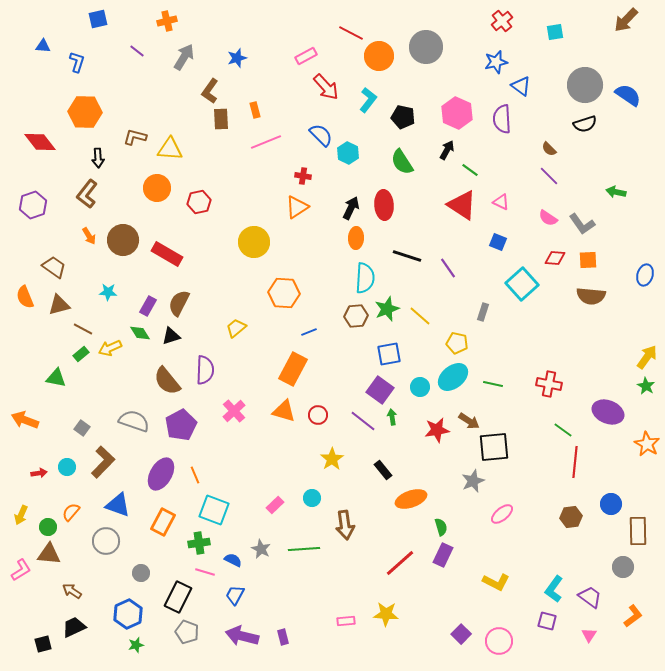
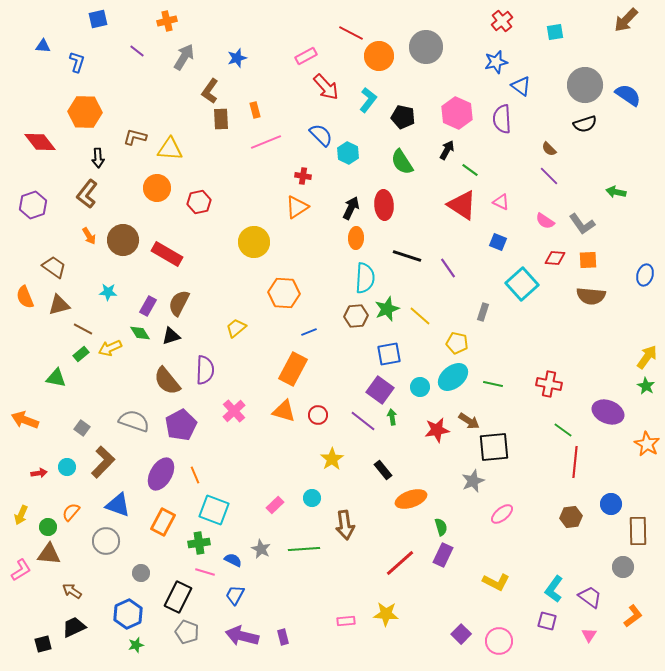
pink semicircle at (548, 218): moved 3 px left, 3 px down
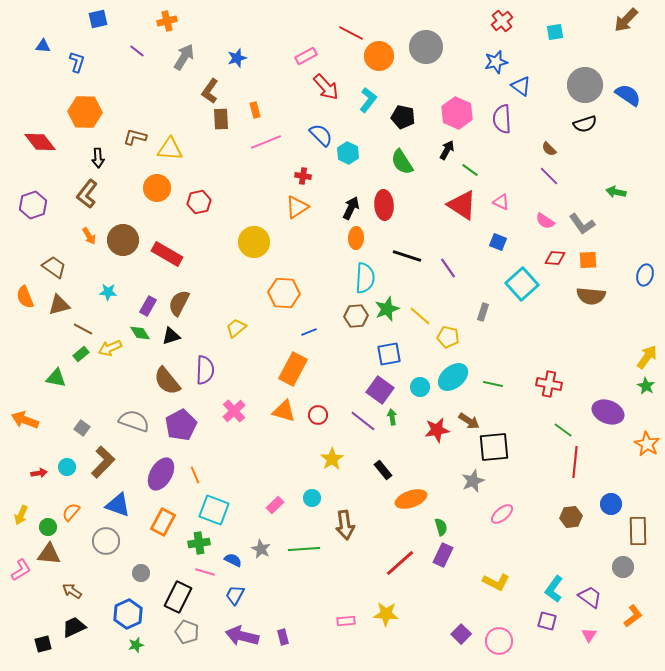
yellow pentagon at (457, 343): moved 9 px left, 6 px up
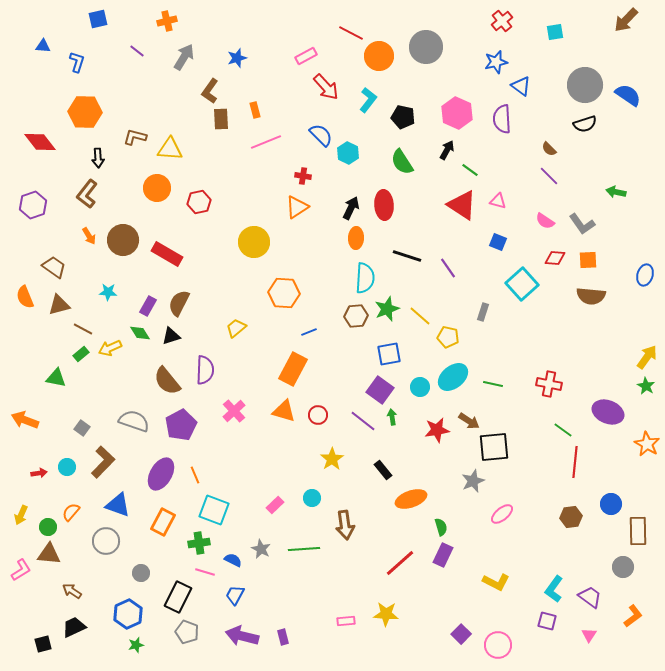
pink triangle at (501, 202): moved 3 px left, 1 px up; rotated 12 degrees counterclockwise
pink circle at (499, 641): moved 1 px left, 4 px down
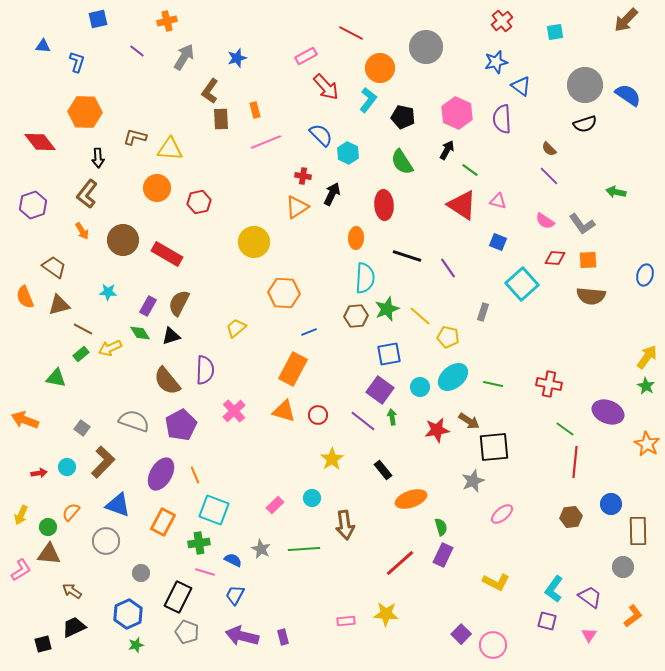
orange circle at (379, 56): moved 1 px right, 12 px down
black arrow at (351, 208): moved 19 px left, 14 px up
orange arrow at (89, 236): moved 7 px left, 5 px up
green line at (563, 430): moved 2 px right, 1 px up
pink circle at (498, 645): moved 5 px left
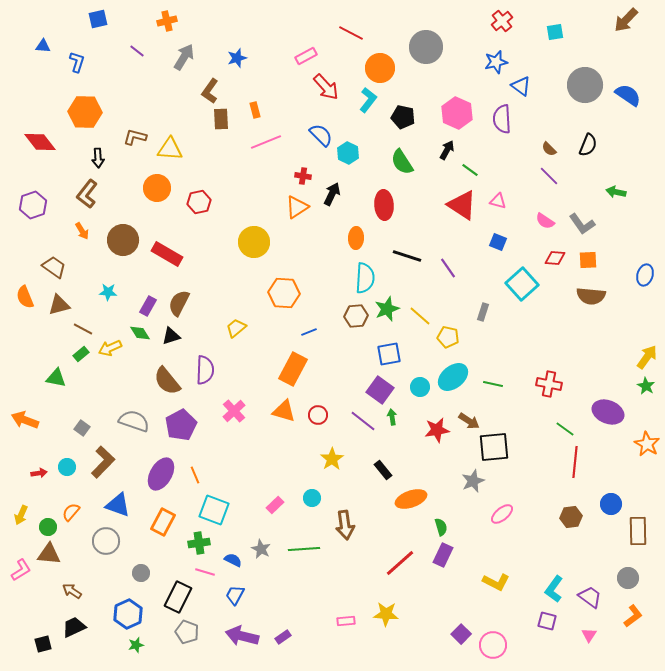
black semicircle at (585, 124): moved 3 px right, 21 px down; rotated 50 degrees counterclockwise
gray circle at (623, 567): moved 5 px right, 11 px down
purple rectangle at (283, 637): rotated 70 degrees clockwise
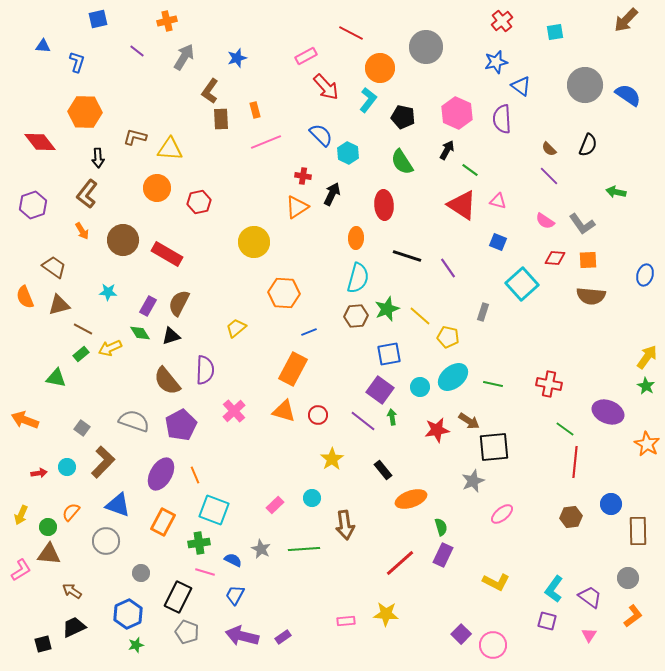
cyan semicircle at (365, 278): moved 7 px left; rotated 12 degrees clockwise
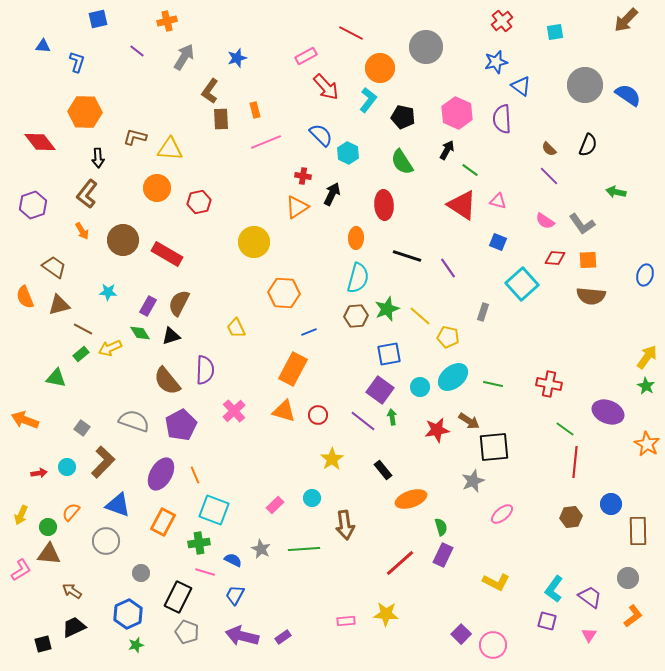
yellow trapezoid at (236, 328): rotated 75 degrees counterclockwise
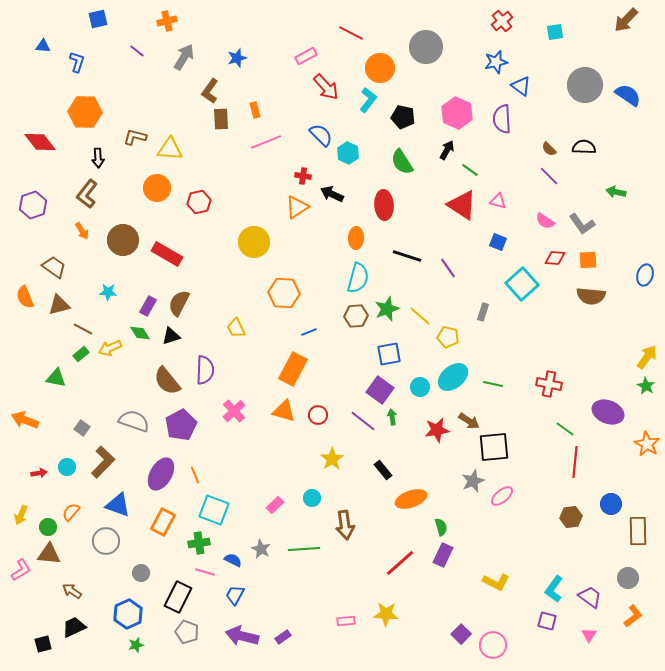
black semicircle at (588, 145): moved 4 px left, 2 px down; rotated 110 degrees counterclockwise
black arrow at (332, 194): rotated 90 degrees counterclockwise
pink ellipse at (502, 514): moved 18 px up
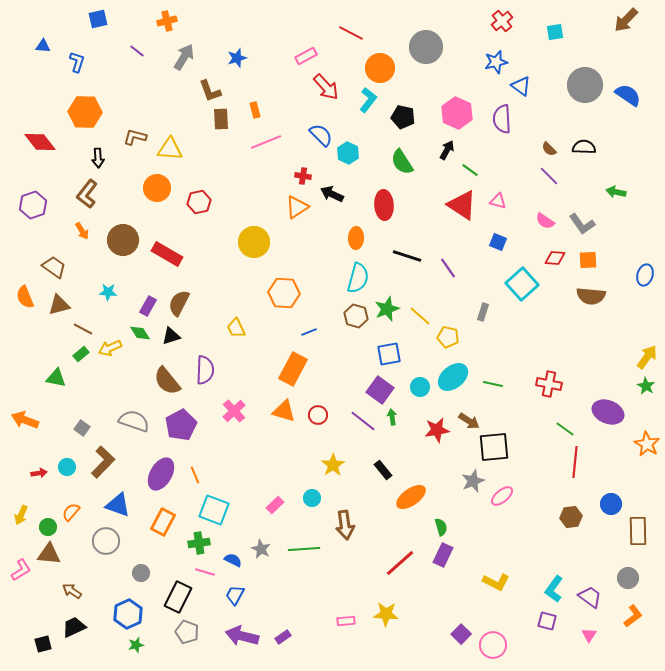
brown L-shape at (210, 91): rotated 55 degrees counterclockwise
brown hexagon at (356, 316): rotated 20 degrees clockwise
yellow star at (332, 459): moved 1 px right, 6 px down
orange ellipse at (411, 499): moved 2 px up; rotated 16 degrees counterclockwise
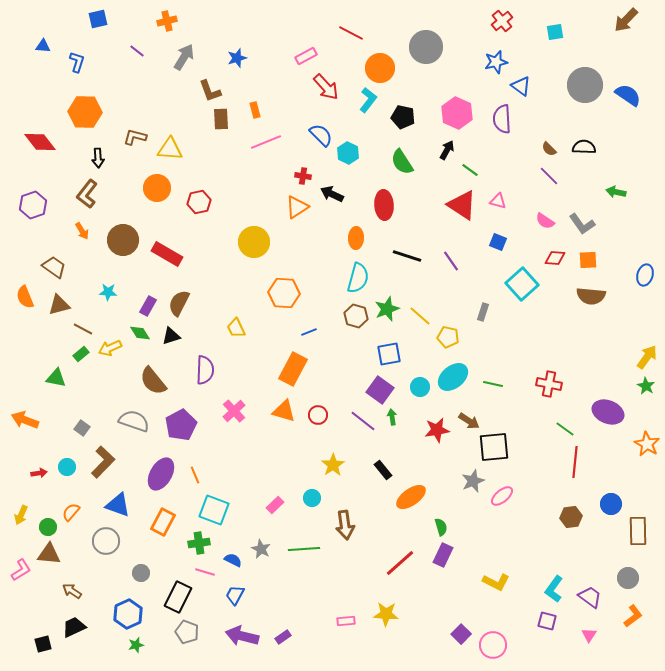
purple line at (448, 268): moved 3 px right, 7 px up
brown semicircle at (167, 381): moved 14 px left
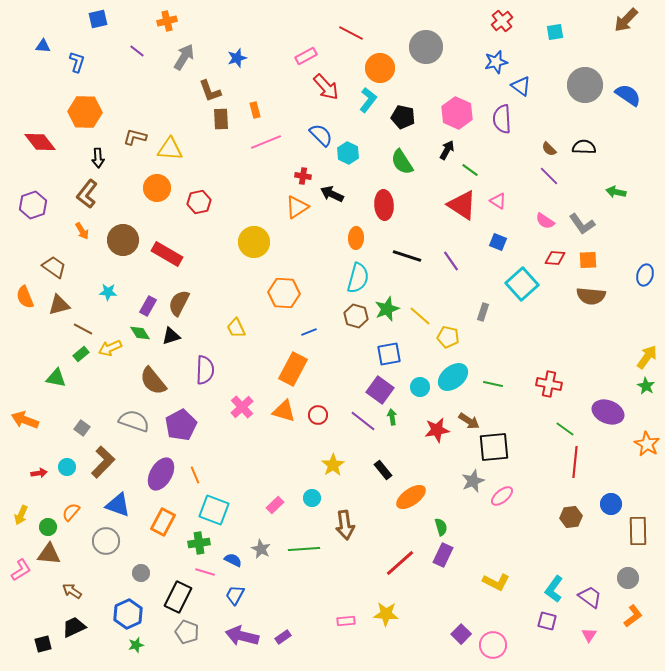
pink triangle at (498, 201): rotated 18 degrees clockwise
pink cross at (234, 411): moved 8 px right, 4 px up
